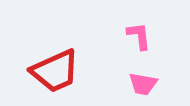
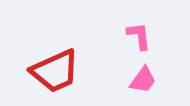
pink trapezoid: moved 4 px up; rotated 64 degrees counterclockwise
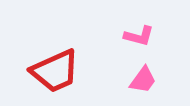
pink L-shape: rotated 112 degrees clockwise
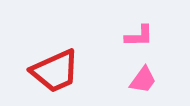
pink L-shape: rotated 16 degrees counterclockwise
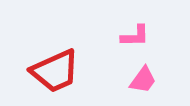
pink L-shape: moved 4 px left
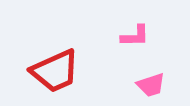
pink trapezoid: moved 8 px right, 5 px down; rotated 36 degrees clockwise
